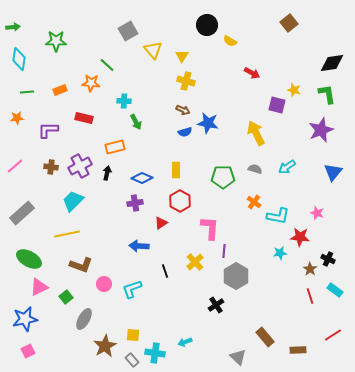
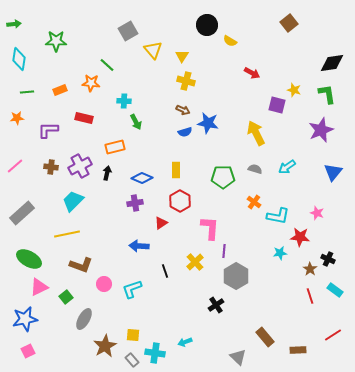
green arrow at (13, 27): moved 1 px right, 3 px up
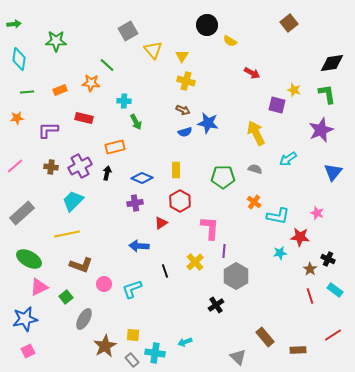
cyan arrow at (287, 167): moved 1 px right, 8 px up
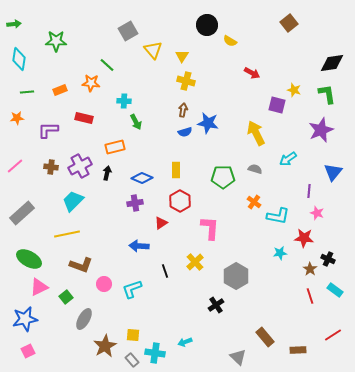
brown arrow at (183, 110): rotated 104 degrees counterclockwise
red star at (300, 237): moved 4 px right, 1 px down
purple line at (224, 251): moved 85 px right, 60 px up
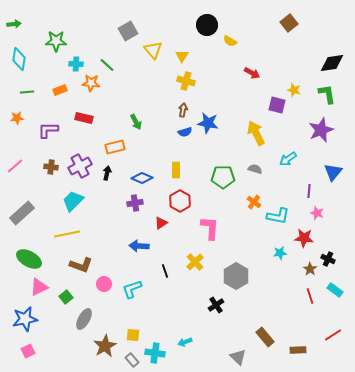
cyan cross at (124, 101): moved 48 px left, 37 px up
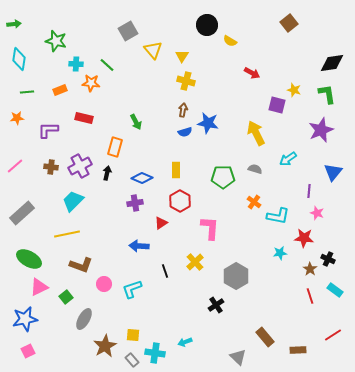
green star at (56, 41): rotated 15 degrees clockwise
orange rectangle at (115, 147): rotated 60 degrees counterclockwise
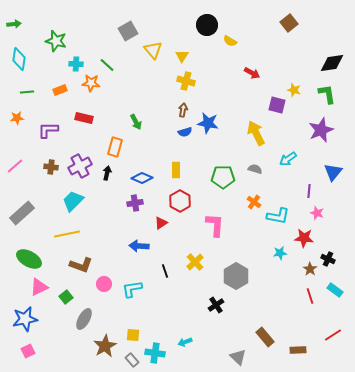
pink L-shape at (210, 228): moved 5 px right, 3 px up
cyan L-shape at (132, 289): rotated 10 degrees clockwise
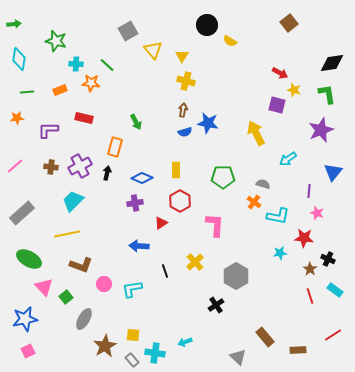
red arrow at (252, 73): moved 28 px right
gray semicircle at (255, 169): moved 8 px right, 15 px down
pink triangle at (39, 287): moved 5 px right; rotated 48 degrees counterclockwise
